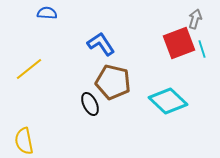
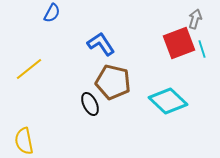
blue semicircle: moved 5 px right; rotated 114 degrees clockwise
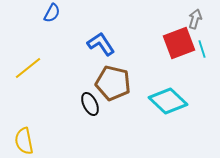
yellow line: moved 1 px left, 1 px up
brown pentagon: moved 1 px down
